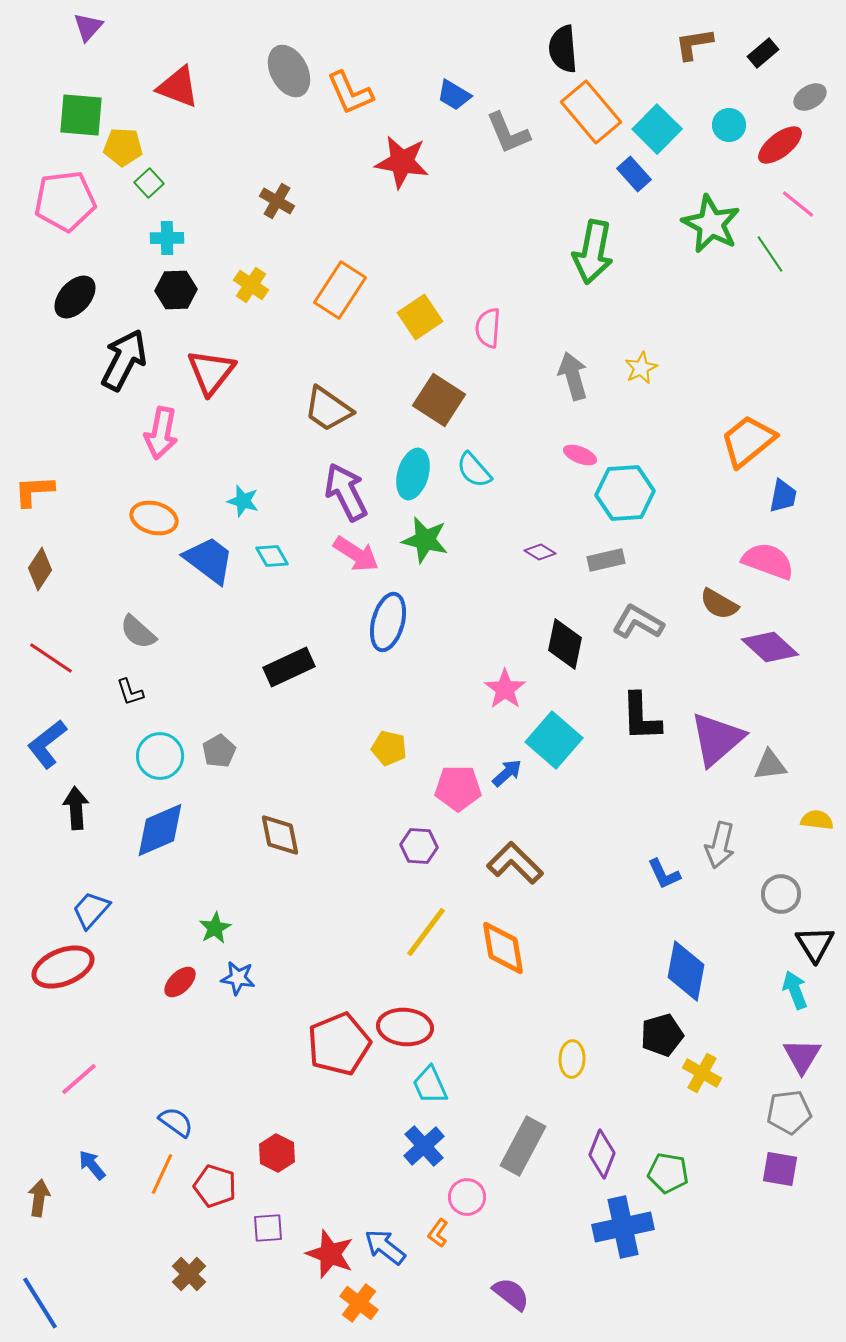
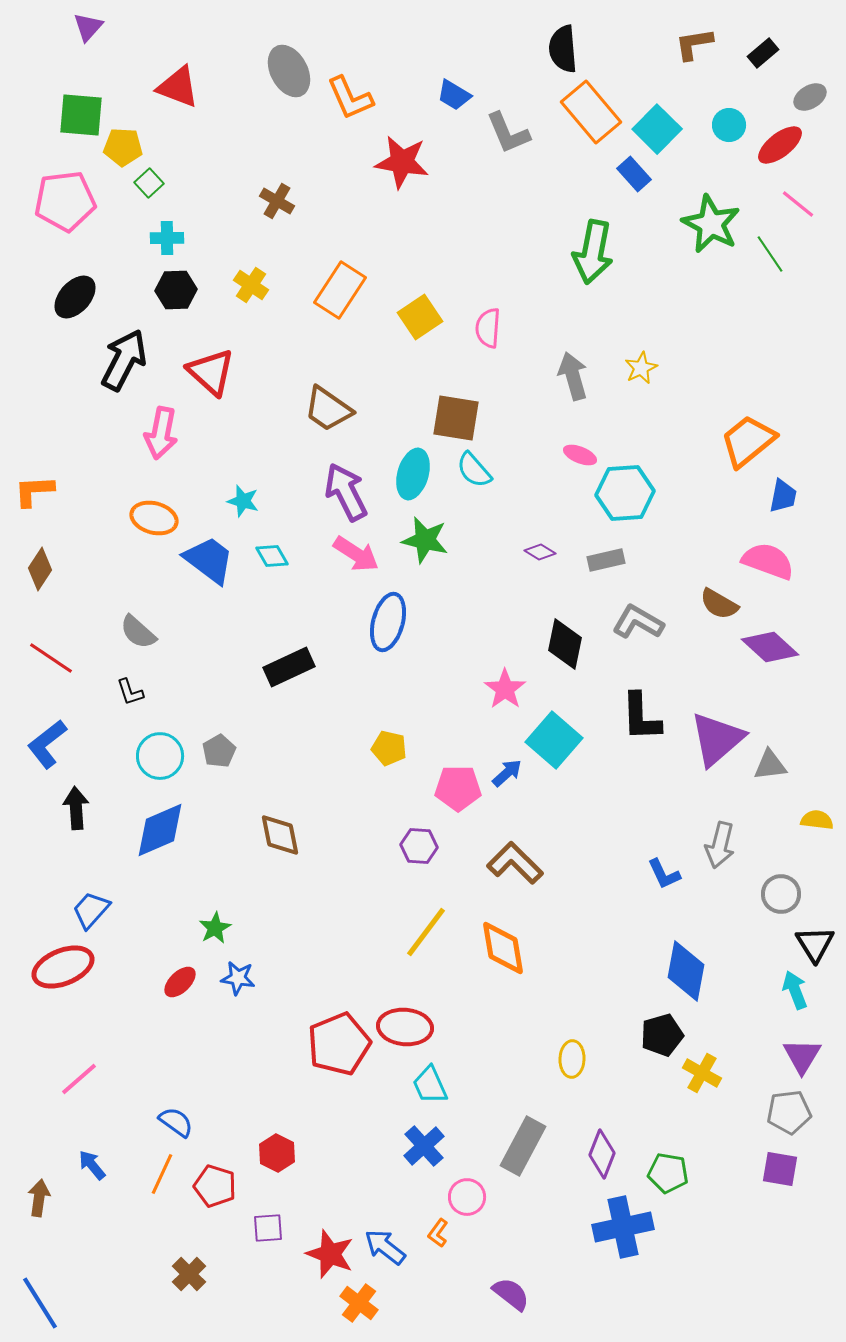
orange L-shape at (350, 93): moved 5 px down
red triangle at (211, 372): rotated 26 degrees counterclockwise
brown square at (439, 400): moved 17 px right, 18 px down; rotated 24 degrees counterclockwise
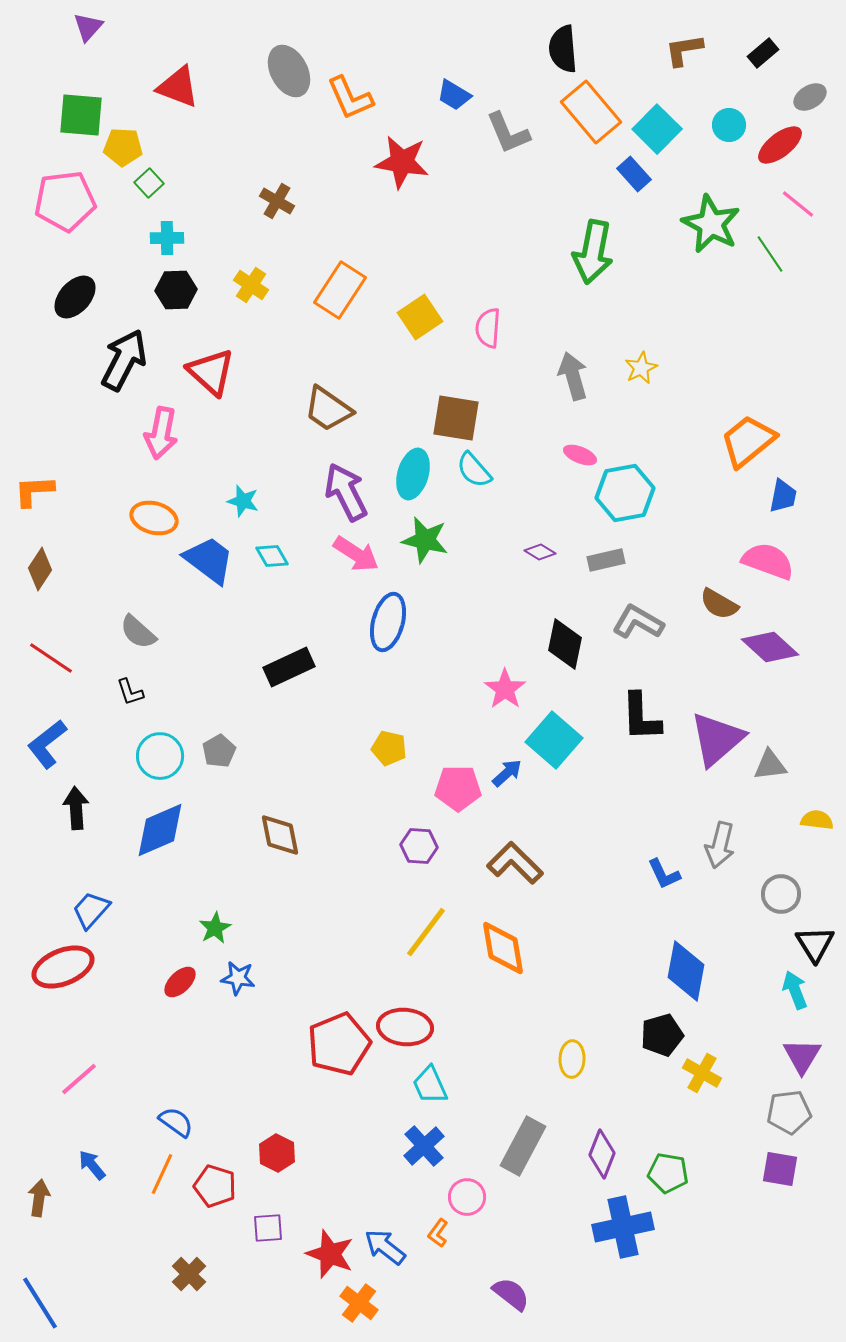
brown L-shape at (694, 44): moved 10 px left, 6 px down
cyan hexagon at (625, 493): rotated 6 degrees counterclockwise
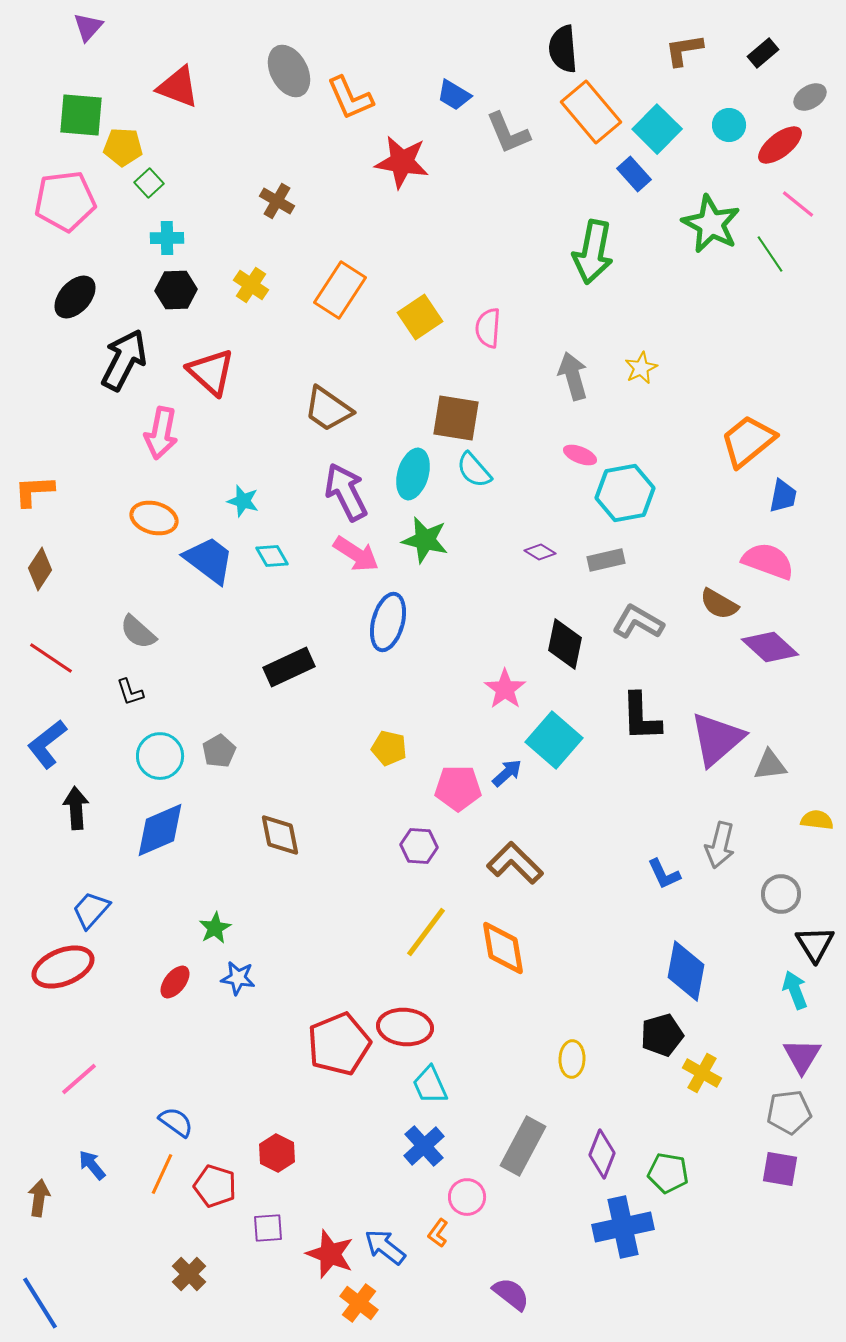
red ellipse at (180, 982): moved 5 px left; rotated 8 degrees counterclockwise
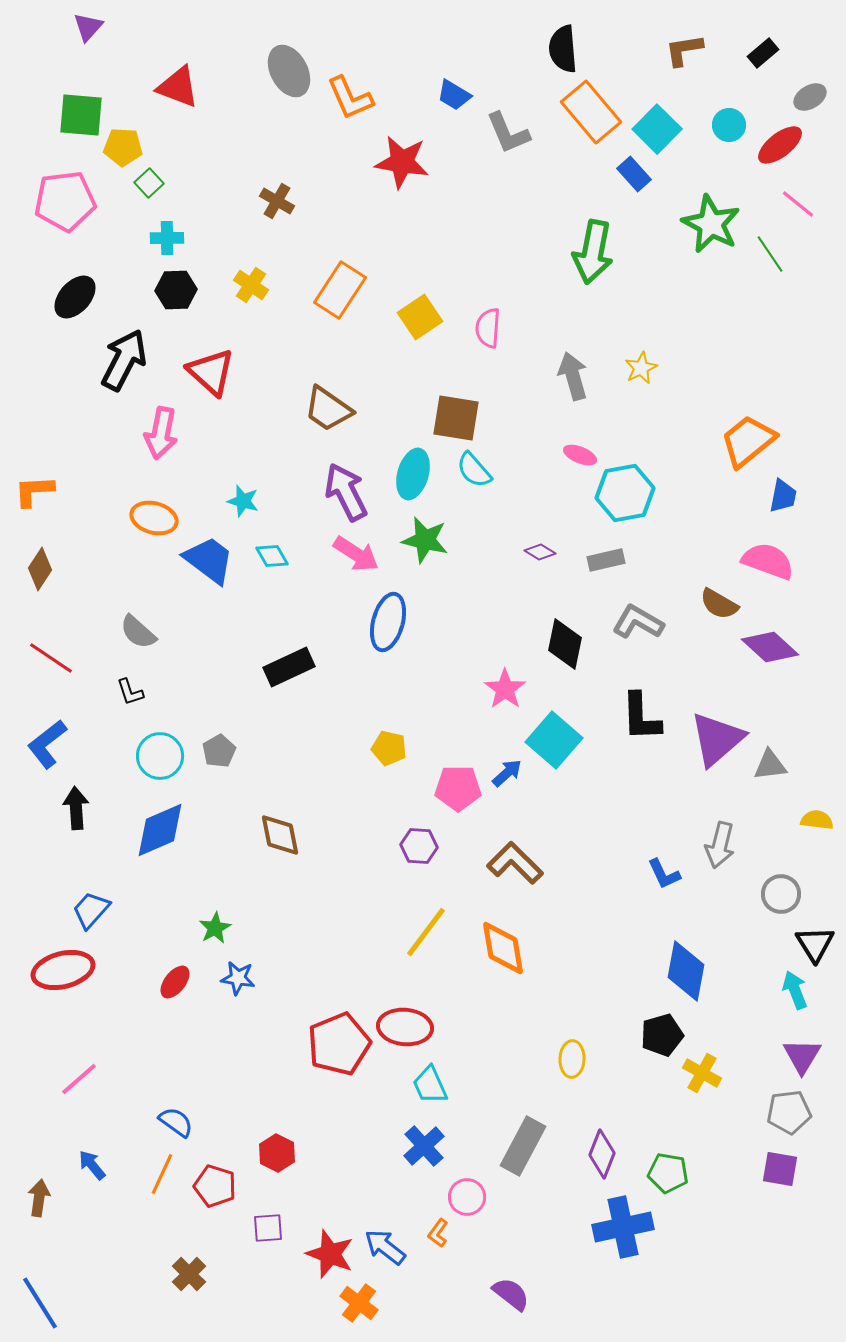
red ellipse at (63, 967): moved 3 px down; rotated 8 degrees clockwise
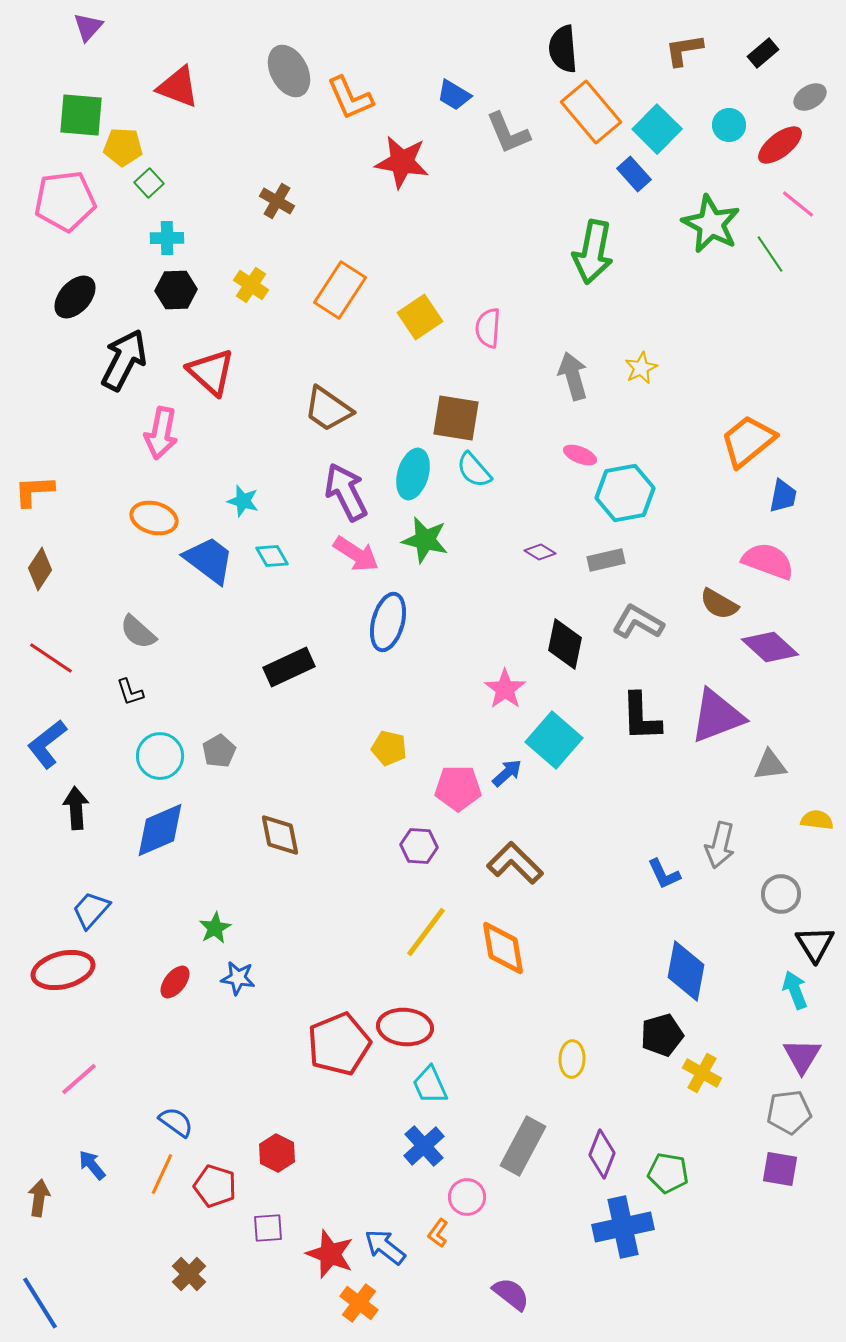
purple triangle at (717, 739): moved 23 px up; rotated 20 degrees clockwise
